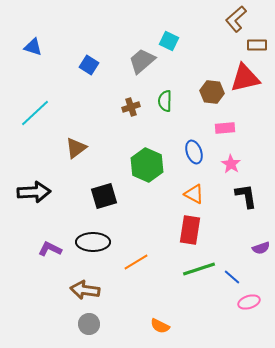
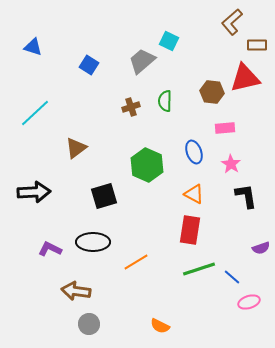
brown L-shape: moved 4 px left, 3 px down
brown arrow: moved 9 px left, 1 px down
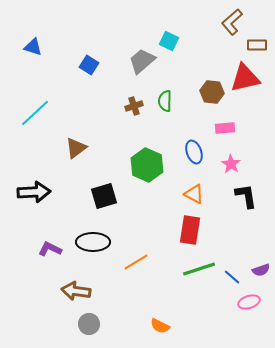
brown cross: moved 3 px right, 1 px up
purple semicircle: moved 22 px down
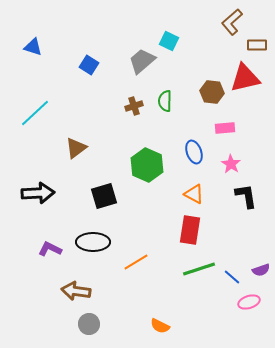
black arrow: moved 4 px right, 1 px down
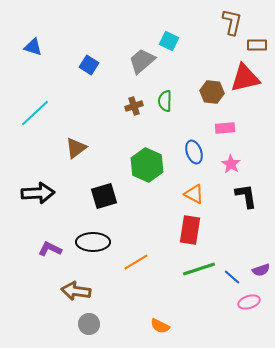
brown L-shape: rotated 144 degrees clockwise
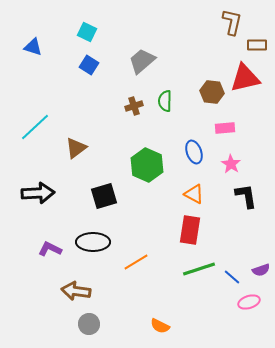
cyan square: moved 82 px left, 9 px up
cyan line: moved 14 px down
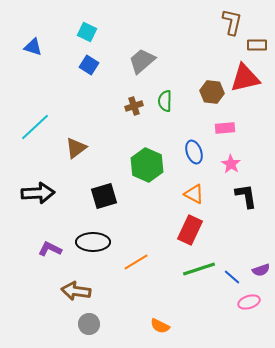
red rectangle: rotated 16 degrees clockwise
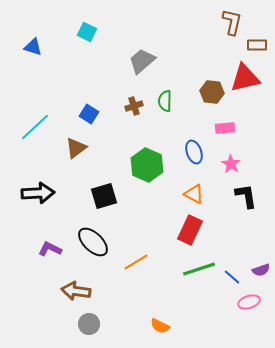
blue square: moved 49 px down
black ellipse: rotated 44 degrees clockwise
